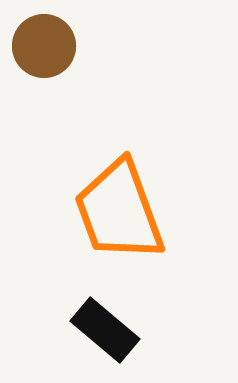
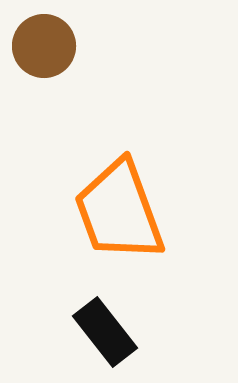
black rectangle: moved 2 px down; rotated 12 degrees clockwise
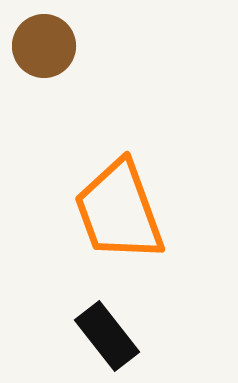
black rectangle: moved 2 px right, 4 px down
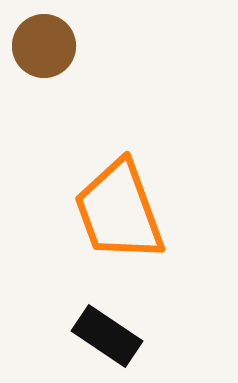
black rectangle: rotated 18 degrees counterclockwise
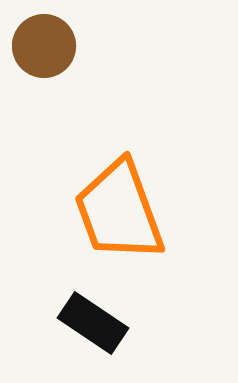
black rectangle: moved 14 px left, 13 px up
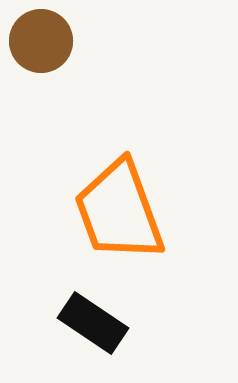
brown circle: moved 3 px left, 5 px up
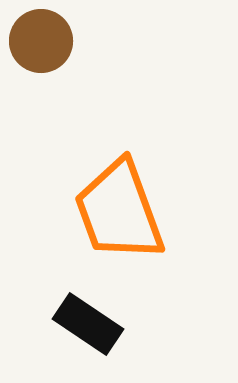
black rectangle: moved 5 px left, 1 px down
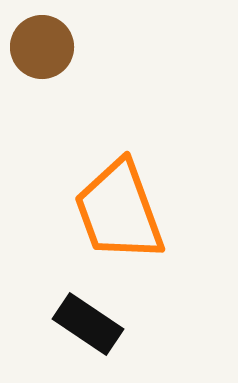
brown circle: moved 1 px right, 6 px down
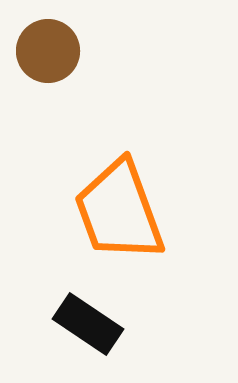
brown circle: moved 6 px right, 4 px down
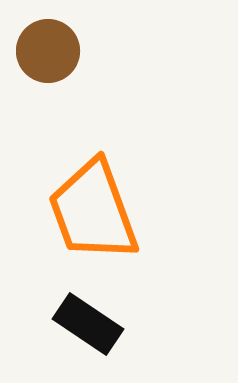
orange trapezoid: moved 26 px left
